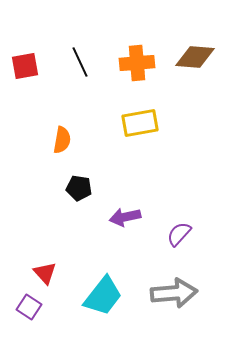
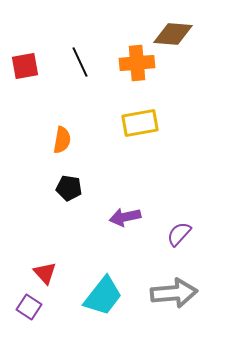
brown diamond: moved 22 px left, 23 px up
black pentagon: moved 10 px left
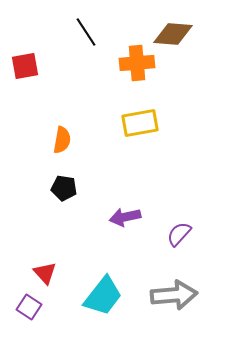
black line: moved 6 px right, 30 px up; rotated 8 degrees counterclockwise
black pentagon: moved 5 px left
gray arrow: moved 2 px down
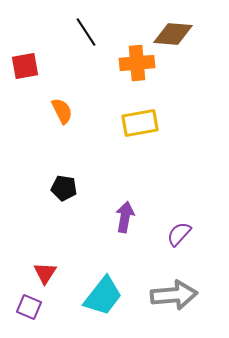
orange semicircle: moved 29 px up; rotated 36 degrees counterclockwise
purple arrow: rotated 112 degrees clockwise
red triangle: rotated 15 degrees clockwise
purple square: rotated 10 degrees counterclockwise
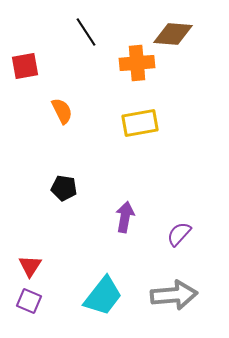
red triangle: moved 15 px left, 7 px up
purple square: moved 6 px up
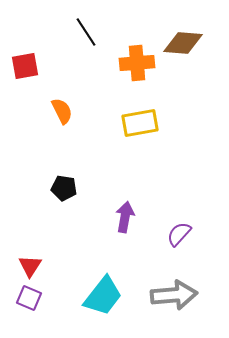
brown diamond: moved 10 px right, 9 px down
purple square: moved 3 px up
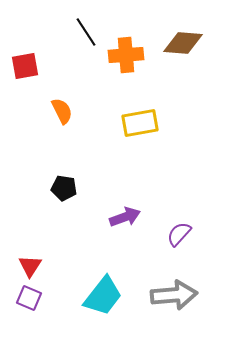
orange cross: moved 11 px left, 8 px up
purple arrow: rotated 60 degrees clockwise
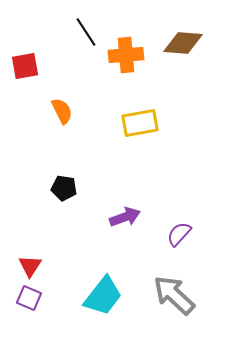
gray arrow: rotated 132 degrees counterclockwise
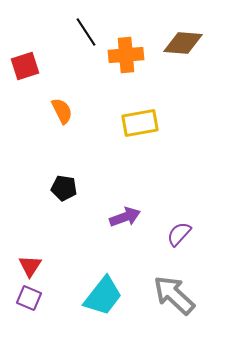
red square: rotated 8 degrees counterclockwise
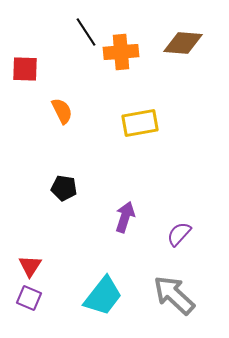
orange cross: moved 5 px left, 3 px up
red square: moved 3 px down; rotated 20 degrees clockwise
purple arrow: rotated 52 degrees counterclockwise
